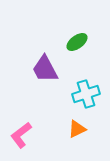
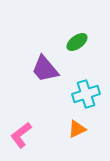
purple trapezoid: rotated 12 degrees counterclockwise
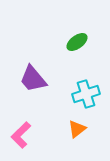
purple trapezoid: moved 12 px left, 10 px down
orange triangle: rotated 12 degrees counterclockwise
pink L-shape: rotated 8 degrees counterclockwise
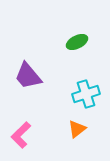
green ellipse: rotated 10 degrees clockwise
purple trapezoid: moved 5 px left, 3 px up
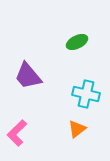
cyan cross: rotated 32 degrees clockwise
pink L-shape: moved 4 px left, 2 px up
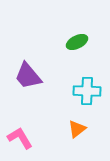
cyan cross: moved 1 px right, 3 px up; rotated 12 degrees counterclockwise
pink L-shape: moved 3 px right, 5 px down; rotated 104 degrees clockwise
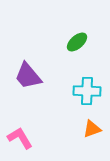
green ellipse: rotated 15 degrees counterclockwise
orange triangle: moved 15 px right; rotated 18 degrees clockwise
